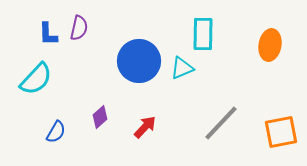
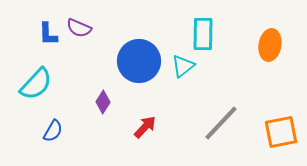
purple semicircle: rotated 100 degrees clockwise
cyan triangle: moved 1 px right, 2 px up; rotated 15 degrees counterclockwise
cyan semicircle: moved 5 px down
purple diamond: moved 3 px right, 15 px up; rotated 15 degrees counterclockwise
blue semicircle: moved 3 px left, 1 px up
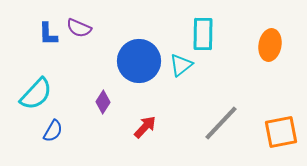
cyan triangle: moved 2 px left, 1 px up
cyan semicircle: moved 10 px down
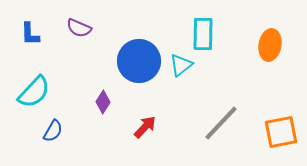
blue L-shape: moved 18 px left
cyan semicircle: moved 2 px left, 2 px up
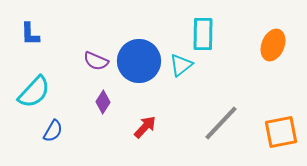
purple semicircle: moved 17 px right, 33 px down
orange ellipse: moved 3 px right; rotated 12 degrees clockwise
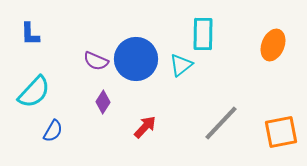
blue circle: moved 3 px left, 2 px up
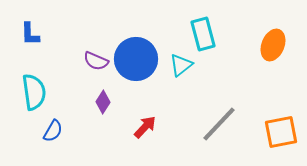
cyan rectangle: rotated 16 degrees counterclockwise
cyan semicircle: rotated 51 degrees counterclockwise
gray line: moved 2 px left, 1 px down
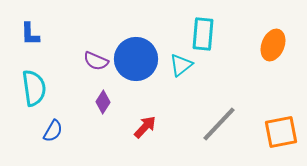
cyan rectangle: rotated 20 degrees clockwise
cyan semicircle: moved 4 px up
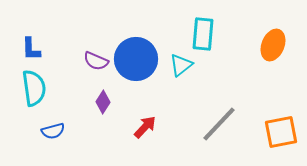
blue L-shape: moved 1 px right, 15 px down
blue semicircle: rotated 45 degrees clockwise
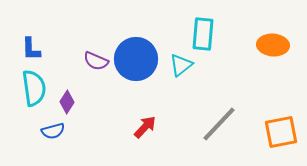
orange ellipse: rotated 72 degrees clockwise
purple diamond: moved 36 px left
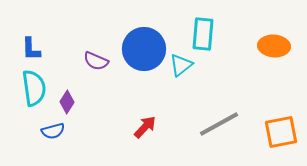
orange ellipse: moved 1 px right, 1 px down
blue circle: moved 8 px right, 10 px up
gray line: rotated 18 degrees clockwise
